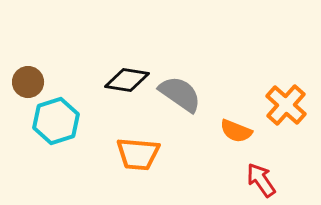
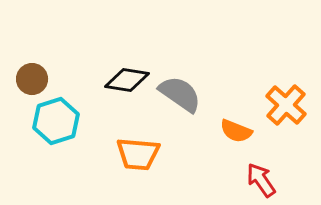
brown circle: moved 4 px right, 3 px up
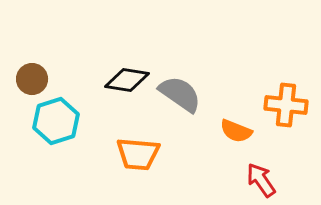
orange cross: rotated 36 degrees counterclockwise
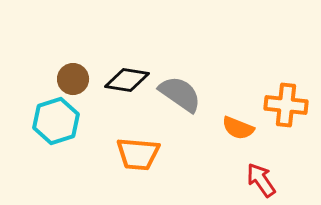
brown circle: moved 41 px right
orange semicircle: moved 2 px right, 3 px up
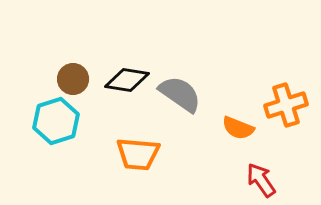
orange cross: rotated 24 degrees counterclockwise
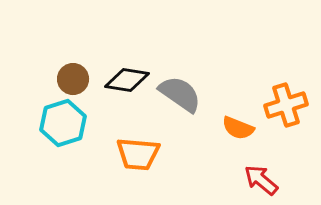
cyan hexagon: moved 7 px right, 2 px down
red arrow: rotated 15 degrees counterclockwise
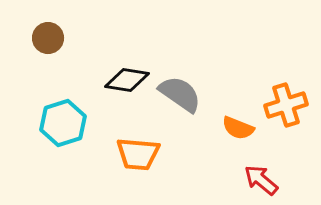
brown circle: moved 25 px left, 41 px up
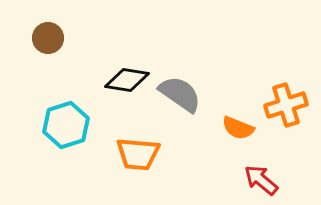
cyan hexagon: moved 3 px right, 2 px down
